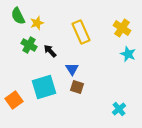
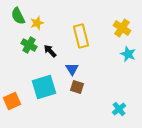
yellow rectangle: moved 4 px down; rotated 10 degrees clockwise
orange square: moved 2 px left, 1 px down; rotated 12 degrees clockwise
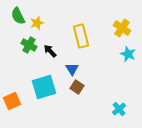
brown square: rotated 16 degrees clockwise
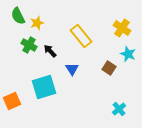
yellow rectangle: rotated 25 degrees counterclockwise
brown square: moved 32 px right, 19 px up
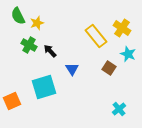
yellow rectangle: moved 15 px right
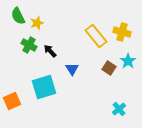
yellow cross: moved 4 px down; rotated 18 degrees counterclockwise
cyan star: moved 7 px down; rotated 14 degrees clockwise
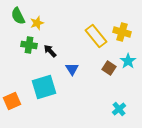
green cross: rotated 21 degrees counterclockwise
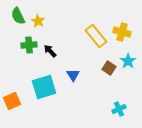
yellow star: moved 1 px right, 2 px up; rotated 24 degrees counterclockwise
green cross: rotated 14 degrees counterclockwise
blue triangle: moved 1 px right, 6 px down
cyan cross: rotated 16 degrees clockwise
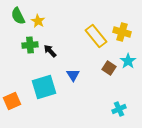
green cross: moved 1 px right
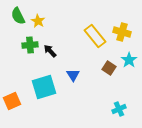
yellow rectangle: moved 1 px left
cyan star: moved 1 px right, 1 px up
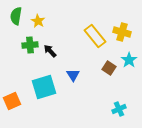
green semicircle: moved 2 px left; rotated 36 degrees clockwise
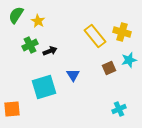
green semicircle: moved 1 px up; rotated 24 degrees clockwise
green cross: rotated 21 degrees counterclockwise
black arrow: rotated 112 degrees clockwise
cyan star: rotated 21 degrees clockwise
brown square: rotated 32 degrees clockwise
orange square: moved 8 px down; rotated 18 degrees clockwise
